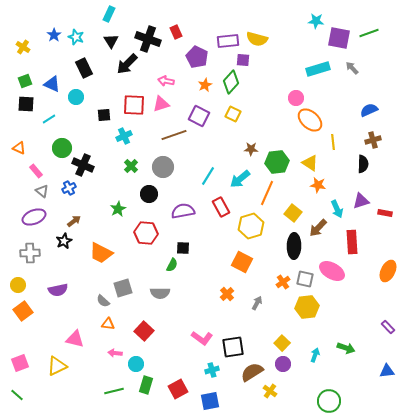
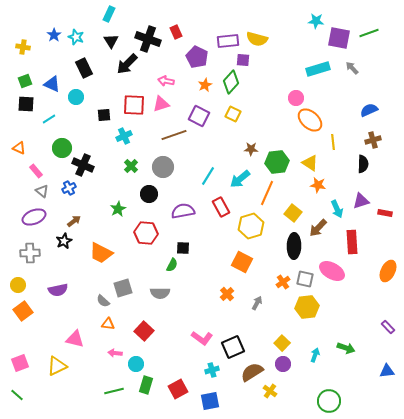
yellow cross at (23, 47): rotated 24 degrees counterclockwise
black square at (233, 347): rotated 15 degrees counterclockwise
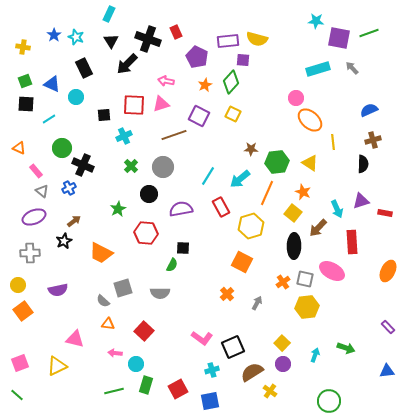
orange star at (318, 185): moved 15 px left, 7 px down; rotated 14 degrees clockwise
purple semicircle at (183, 211): moved 2 px left, 2 px up
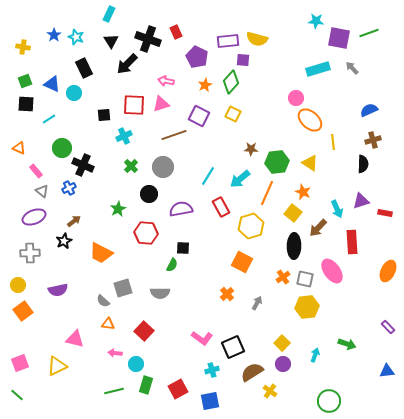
cyan circle at (76, 97): moved 2 px left, 4 px up
pink ellipse at (332, 271): rotated 25 degrees clockwise
orange cross at (283, 282): moved 5 px up
green arrow at (346, 348): moved 1 px right, 4 px up
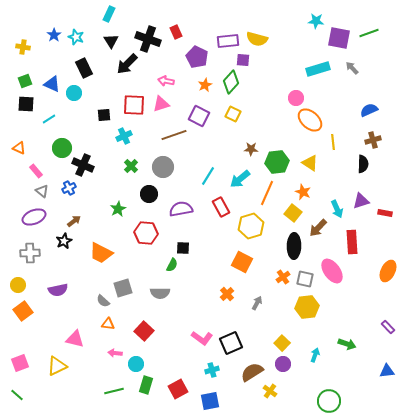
black square at (233, 347): moved 2 px left, 4 px up
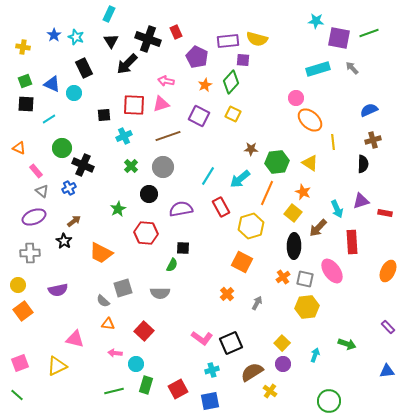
brown line at (174, 135): moved 6 px left, 1 px down
black star at (64, 241): rotated 14 degrees counterclockwise
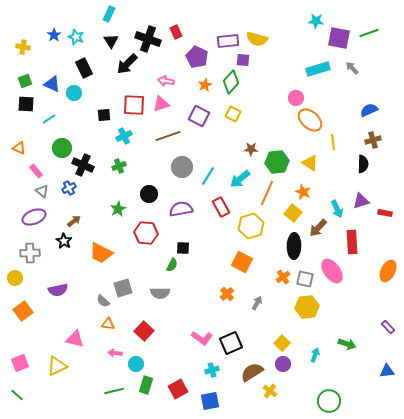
green cross at (131, 166): moved 12 px left; rotated 24 degrees clockwise
gray circle at (163, 167): moved 19 px right
yellow circle at (18, 285): moved 3 px left, 7 px up
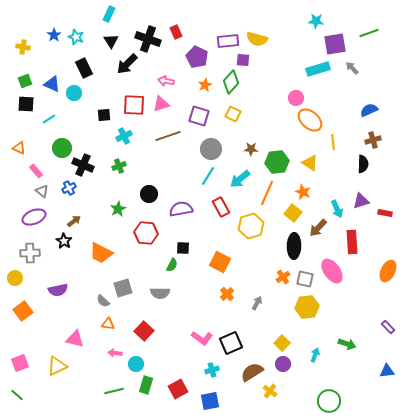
purple square at (339, 38): moved 4 px left, 6 px down; rotated 20 degrees counterclockwise
purple square at (199, 116): rotated 10 degrees counterclockwise
gray circle at (182, 167): moved 29 px right, 18 px up
orange square at (242, 262): moved 22 px left
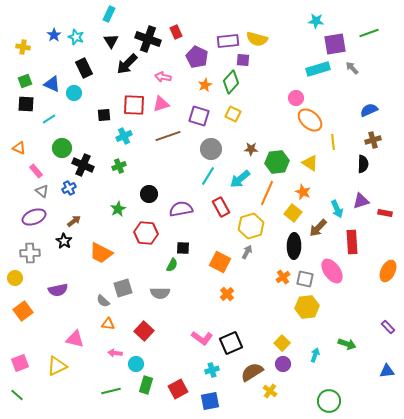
pink arrow at (166, 81): moved 3 px left, 4 px up
gray arrow at (257, 303): moved 10 px left, 51 px up
green line at (114, 391): moved 3 px left
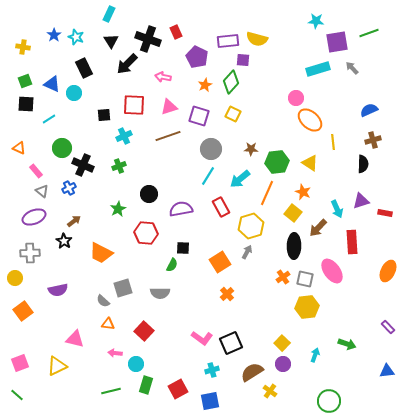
purple square at (335, 44): moved 2 px right, 2 px up
pink triangle at (161, 104): moved 8 px right, 3 px down
orange square at (220, 262): rotated 30 degrees clockwise
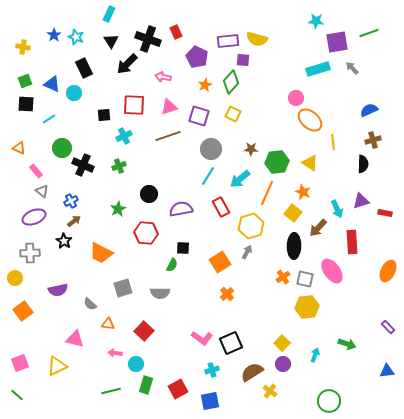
blue cross at (69, 188): moved 2 px right, 13 px down
gray semicircle at (103, 301): moved 13 px left, 3 px down
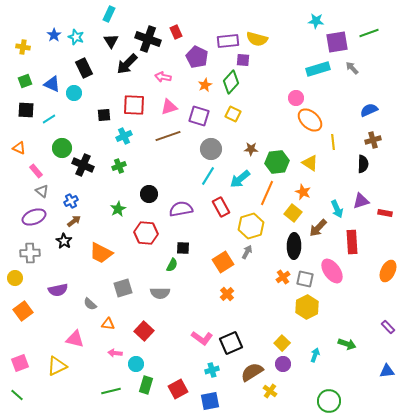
black square at (26, 104): moved 6 px down
orange square at (220, 262): moved 3 px right
yellow hexagon at (307, 307): rotated 20 degrees counterclockwise
